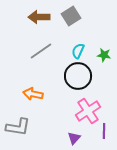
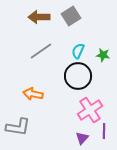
green star: moved 1 px left
pink cross: moved 2 px right, 1 px up
purple triangle: moved 8 px right
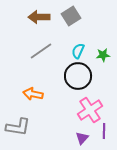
green star: rotated 16 degrees counterclockwise
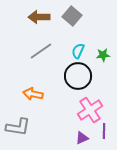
gray square: moved 1 px right; rotated 18 degrees counterclockwise
purple triangle: rotated 24 degrees clockwise
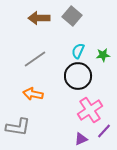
brown arrow: moved 1 px down
gray line: moved 6 px left, 8 px down
purple line: rotated 42 degrees clockwise
purple triangle: moved 1 px left, 1 px down
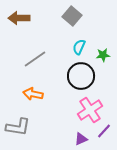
brown arrow: moved 20 px left
cyan semicircle: moved 1 px right, 4 px up
black circle: moved 3 px right
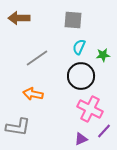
gray square: moved 1 px right, 4 px down; rotated 36 degrees counterclockwise
gray line: moved 2 px right, 1 px up
pink cross: moved 1 px up; rotated 30 degrees counterclockwise
